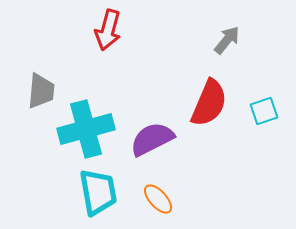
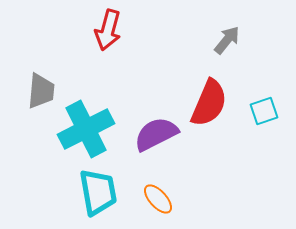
cyan cross: rotated 12 degrees counterclockwise
purple semicircle: moved 4 px right, 5 px up
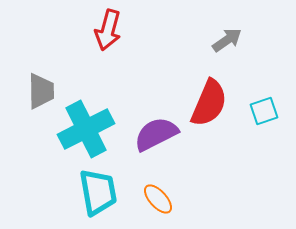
gray arrow: rotated 16 degrees clockwise
gray trapezoid: rotated 6 degrees counterclockwise
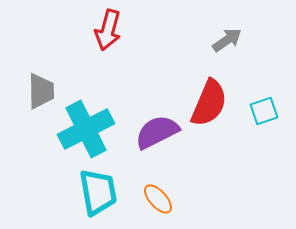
purple semicircle: moved 1 px right, 2 px up
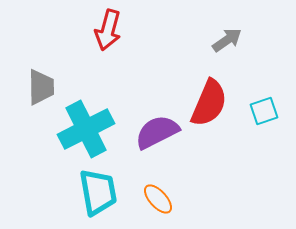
gray trapezoid: moved 4 px up
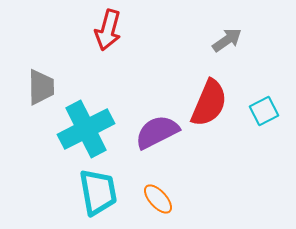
cyan square: rotated 8 degrees counterclockwise
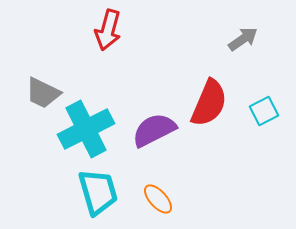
gray arrow: moved 16 px right, 1 px up
gray trapezoid: moved 2 px right, 6 px down; rotated 117 degrees clockwise
purple semicircle: moved 3 px left, 2 px up
cyan trapezoid: rotated 6 degrees counterclockwise
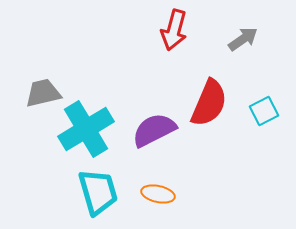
red arrow: moved 66 px right
gray trapezoid: rotated 141 degrees clockwise
cyan cross: rotated 4 degrees counterclockwise
orange ellipse: moved 5 px up; rotated 36 degrees counterclockwise
